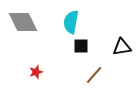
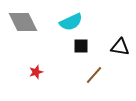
cyan semicircle: rotated 125 degrees counterclockwise
black triangle: moved 2 px left; rotated 18 degrees clockwise
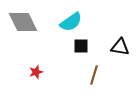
cyan semicircle: rotated 10 degrees counterclockwise
brown line: rotated 24 degrees counterclockwise
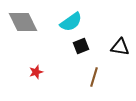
black square: rotated 21 degrees counterclockwise
brown line: moved 2 px down
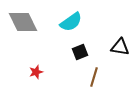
black square: moved 1 px left, 6 px down
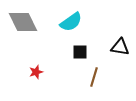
black square: rotated 21 degrees clockwise
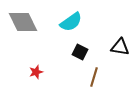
black square: rotated 28 degrees clockwise
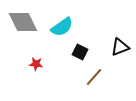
cyan semicircle: moved 9 px left, 5 px down
black triangle: rotated 30 degrees counterclockwise
red star: moved 8 px up; rotated 24 degrees clockwise
brown line: rotated 24 degrees clockwise
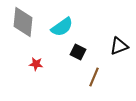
gray diamond: rotated 32 degrees clockwise
black triangle: moved 1 px left, 1 px up
black square: moved 2 px left
brown line: rotated 18 degrees counterclockwise
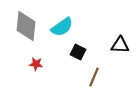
gray diamond: moved 3 px right, 4 px down
black triangle: moved 1 px right, 1 px up; rotated 24 degrees clockwise
